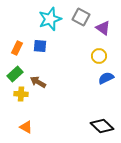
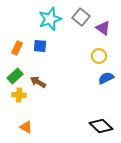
gray square: rotated 12 degrees clockwise
green rectangle: moved 2 px down
yellow cross: moved 2 px left, 1 px down
black diamond: moved 1 px left
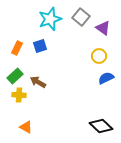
blue square: rotated 24 degrees counterclockwise
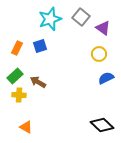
yellow circle: moved 2 px up
black diamond: moved 1 px right, 1 px up
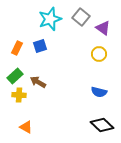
blue semicircle: moved 7 px left, 14 px down; rotated 140 degrees counterclockwise
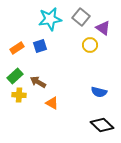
cyan star: rotated 10 degrees clockwise
orange rectangle: rotated 32 degrees clockwise
yellow circle: moved 9 px left, 9 px up
orange triangle: moved 26 px right, 24 px up
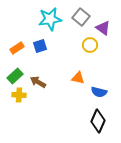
orange triangle: moved 26 px right, 25 px up; rotated 16 degrees counterclockwise
black diamond: moved 4 px left, 4 px up; rotated 70 degrees clockwise
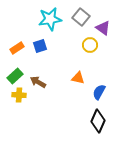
blue semicircle: rotated 105 degrees clockwise
